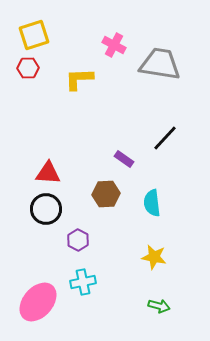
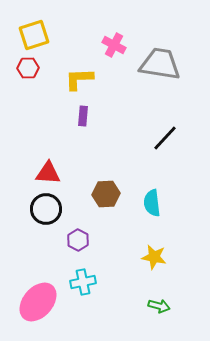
purple rectangle: moved 41 px left, 43 px up; rotated 60 degrees clockwise
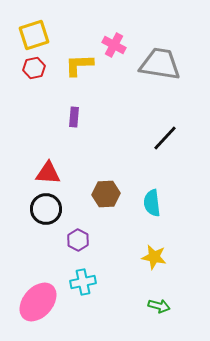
red hexagon: moved 6 px right; rotated 10 degrees counterclockwise
yellow L-shape: moved 14 px up
purple rectangle: moved 9 px left, 1 px down
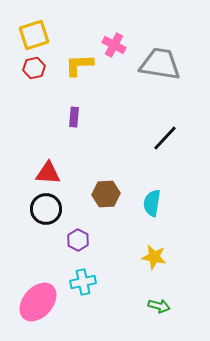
cyan semicircle: rotated 16 degrees clockwise
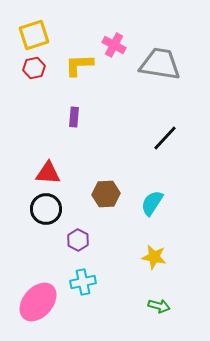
cyan semicircle: rotated 24 degrees clockwise
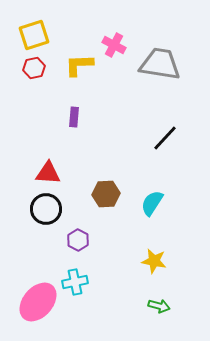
yellow star: moved 4 px down
cyan cross: moved 8 px left
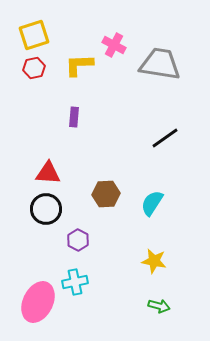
black line: rotated 12 degrees clockwise
pink ellipse: rotated 15 degrees counterclockwise
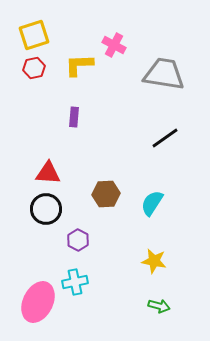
gray trapezoid: moved 4 px right, 10 px down
